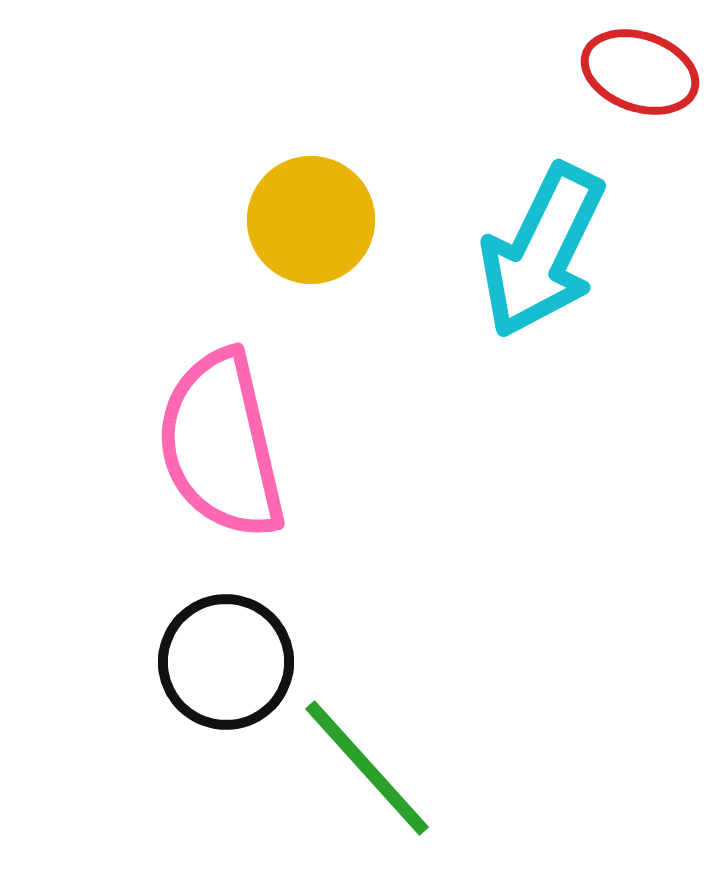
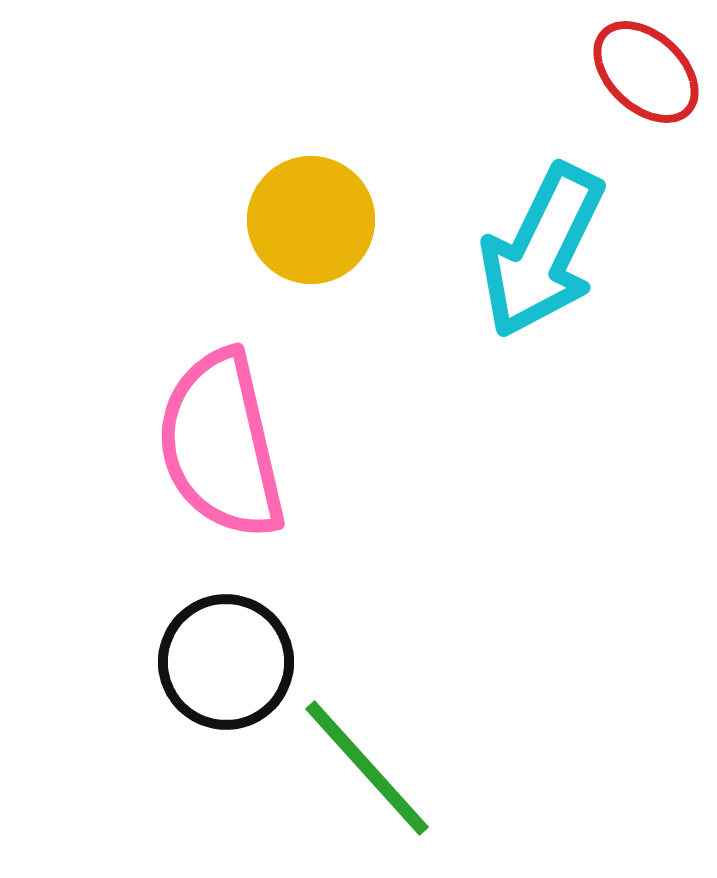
red ellipse: moved 6 px right; rotated 24 degrees clockwise
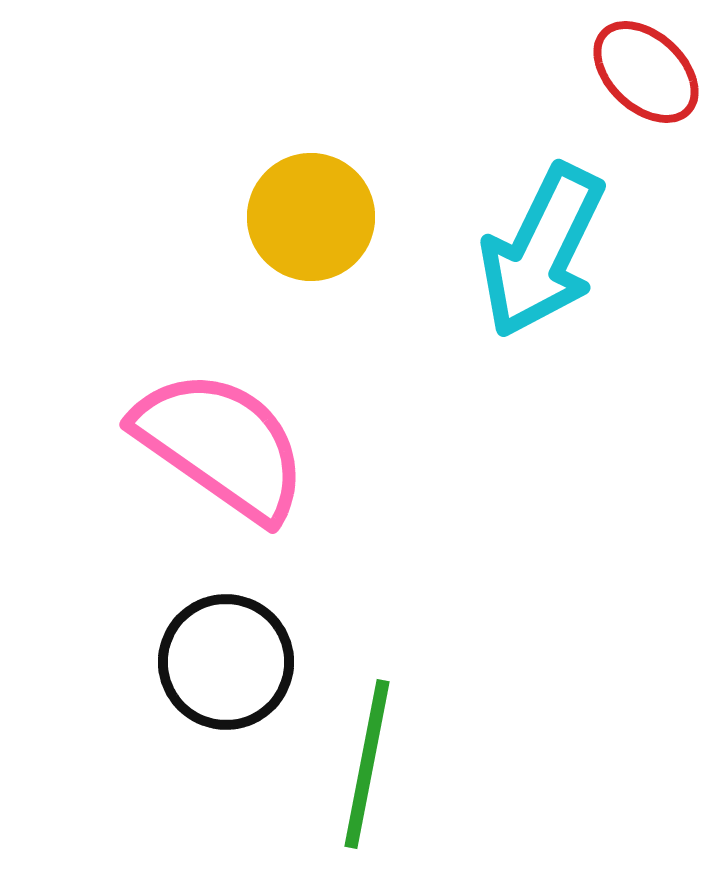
yellow circle: moved 3 px up
pink semicircle: rotated 138 degrees clockwise
green line: moved 4 px up; rotated 53 degrees clockwise
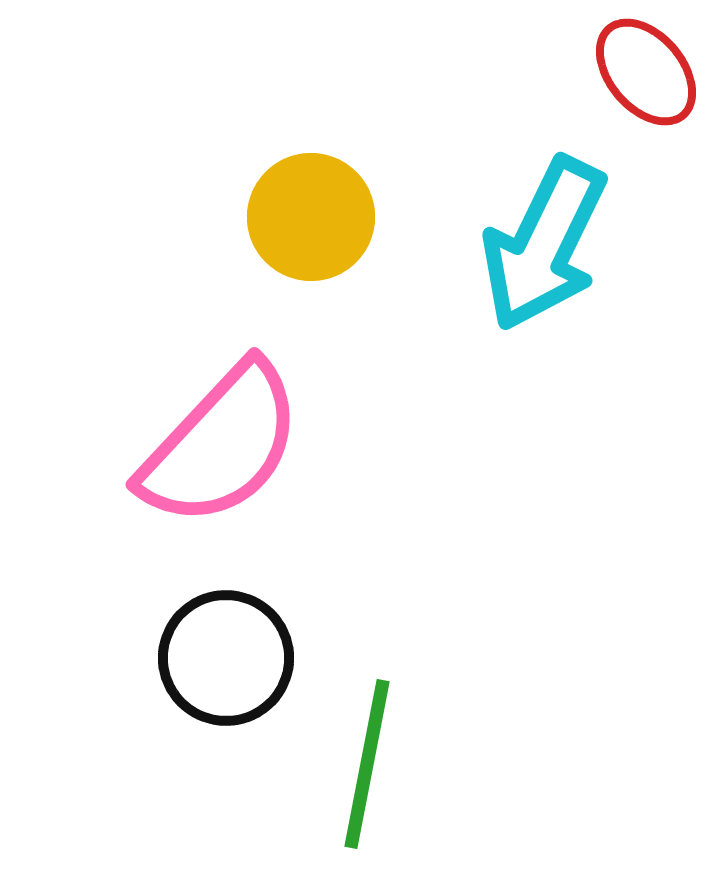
red ellipse: rotated 7 degrees clockwise
cyan arrow: moved 2 px right, 7 px up
pink semicircle: rotated 98 degrees clockwise
black circle: moved 4 px up
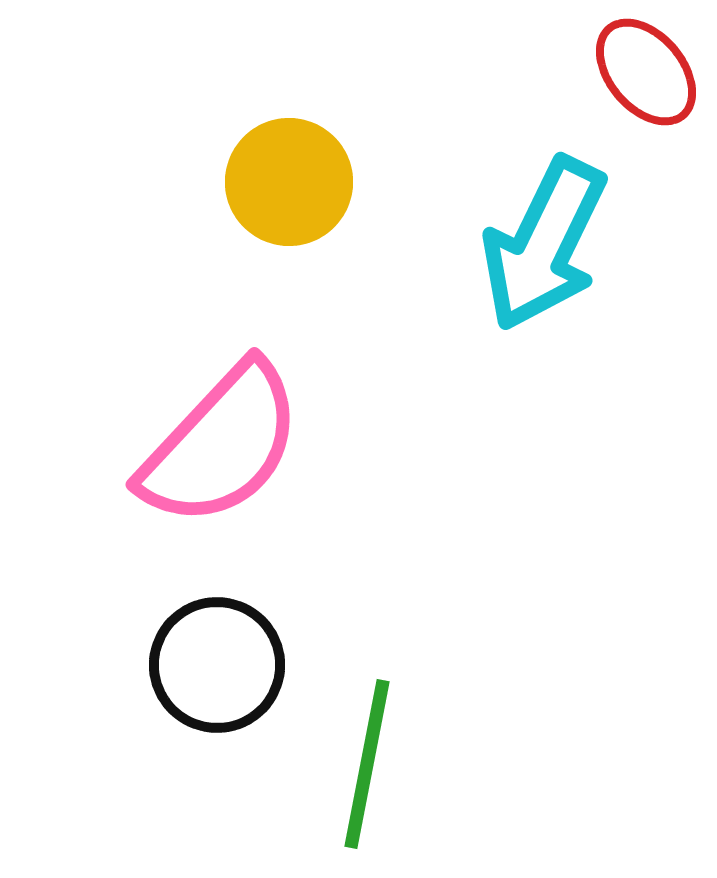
yellow circle: moved 22 px left, 35 px up
black circle: moved 9 px left, 7 px down
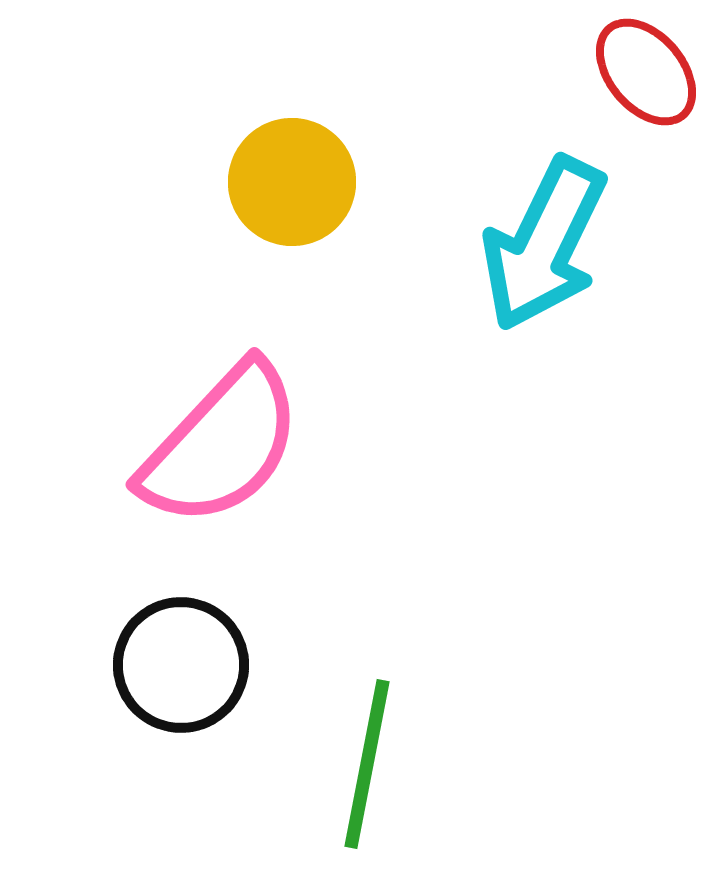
yellow circle: moved 3 px right
black circle: moved 36 px left
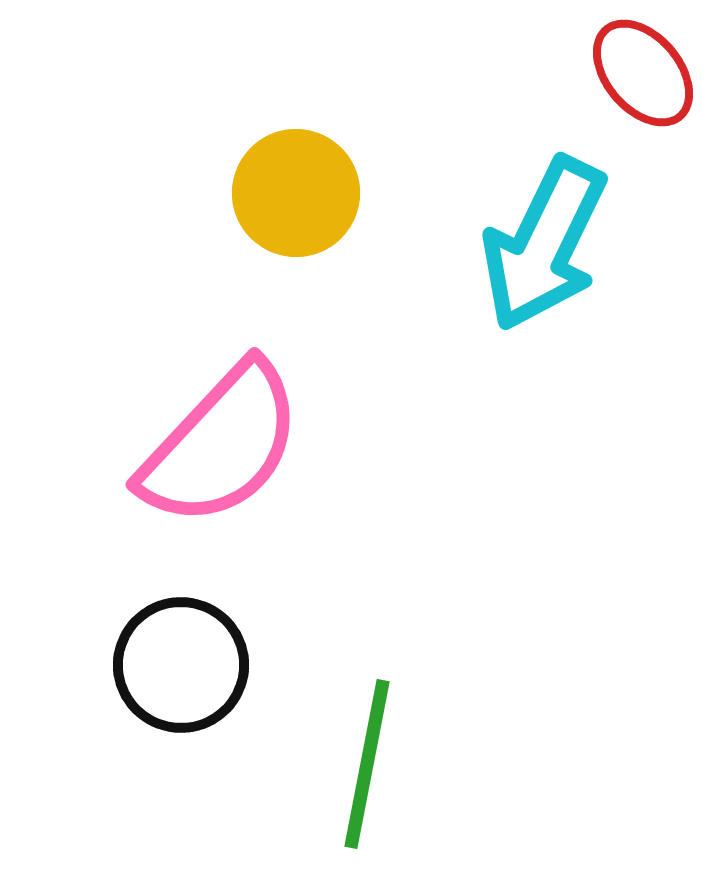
red ellipse: moved 3 px left, 1 px down
yellow circle: moved 4 px right, 11 px down
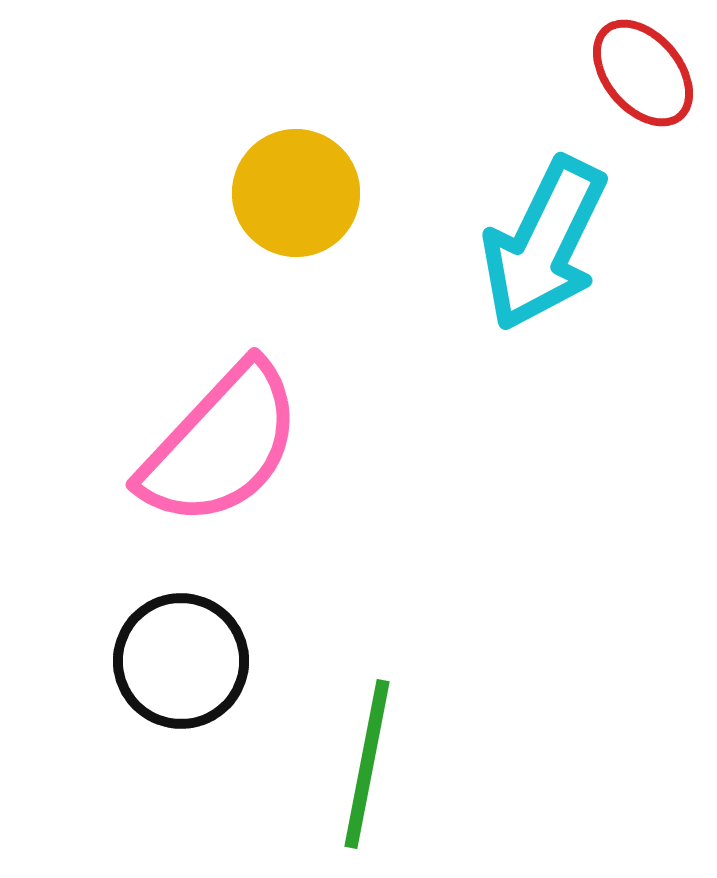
black circle: moved 4 px up
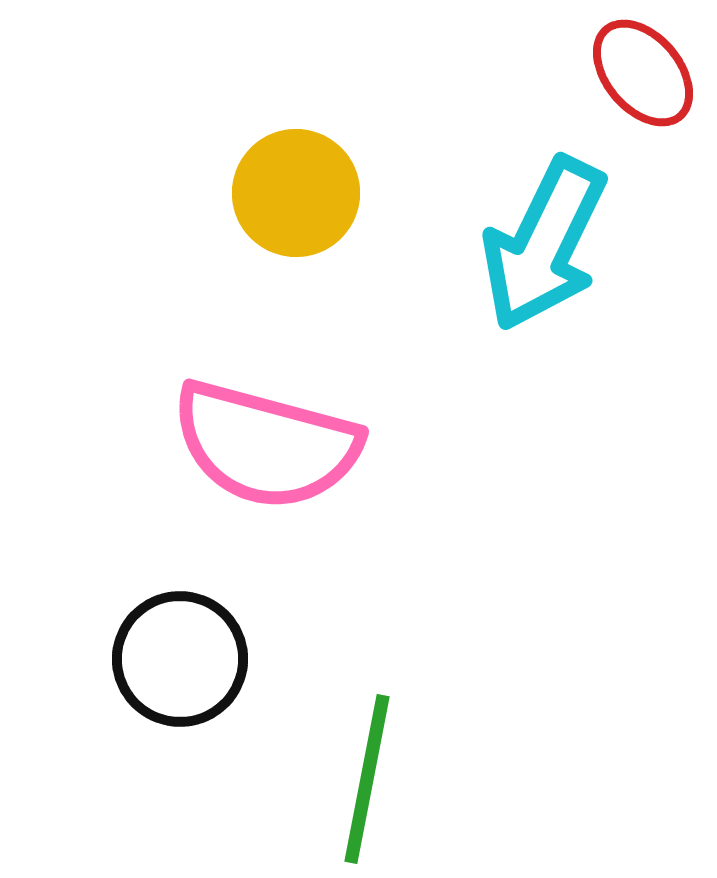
pink semicircle: moved 45 px right; rotated 62 degrees clockwise
black circle: moved 1 px left, 2 px up
green line: moved 15 px down
